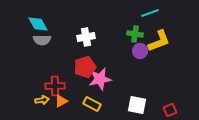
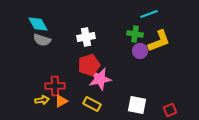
cyan line: moved 1 px left, 1 px down
gray semicircle: rotated 18 degrees clockwise
red pentagon: moved 4 px right, 2 px up
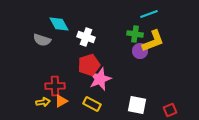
cyan diamond: moved 21 px right
white cross: rotated 30 degrees clockwise
yellow L-shape: moved 6 px left
pink star: rotated 10 degrees counterclockwise
yellow arrow: moved 1 px right, 2 px down
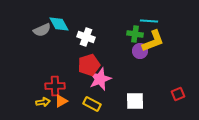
cyan line: moved 7 px down; rotated 24 degrees clockwise
gray semicircle: moved 10 px up; rotated 42 degrees counterclockwise
white square: moved 2 px left, 4 px up; rotated 12 degrees counterclockwise
red square: moved 8 px right, 16 px up
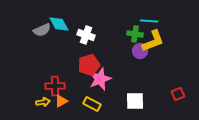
white cross: moved 2 px up
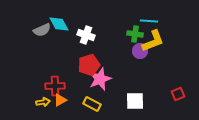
orange triangle: moved 1 px left, 1 px up
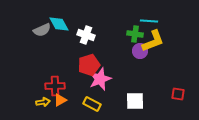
red square: rotated 32 degrees clockwise
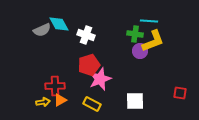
red square: moved 2 px right, 1 px up
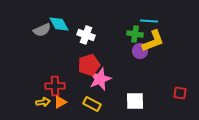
orange triangle: moved 2 px down
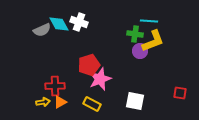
white cross: moved 7 px left, 13 px up
white square: rotated 12 degrees clockwise
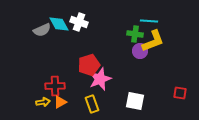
yellow rectangle: rotated 42 degrees clockwise
